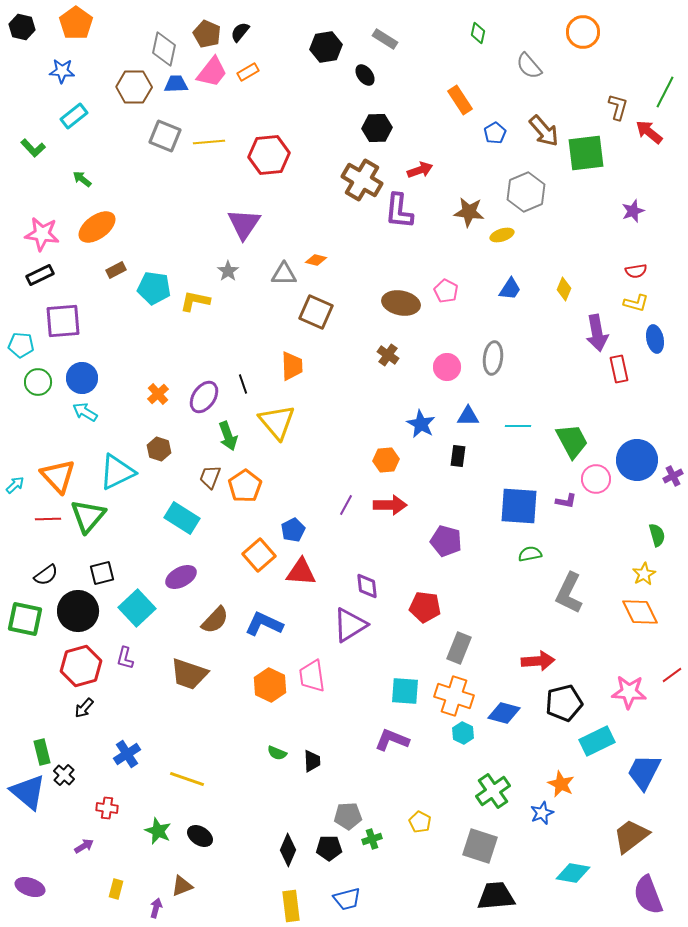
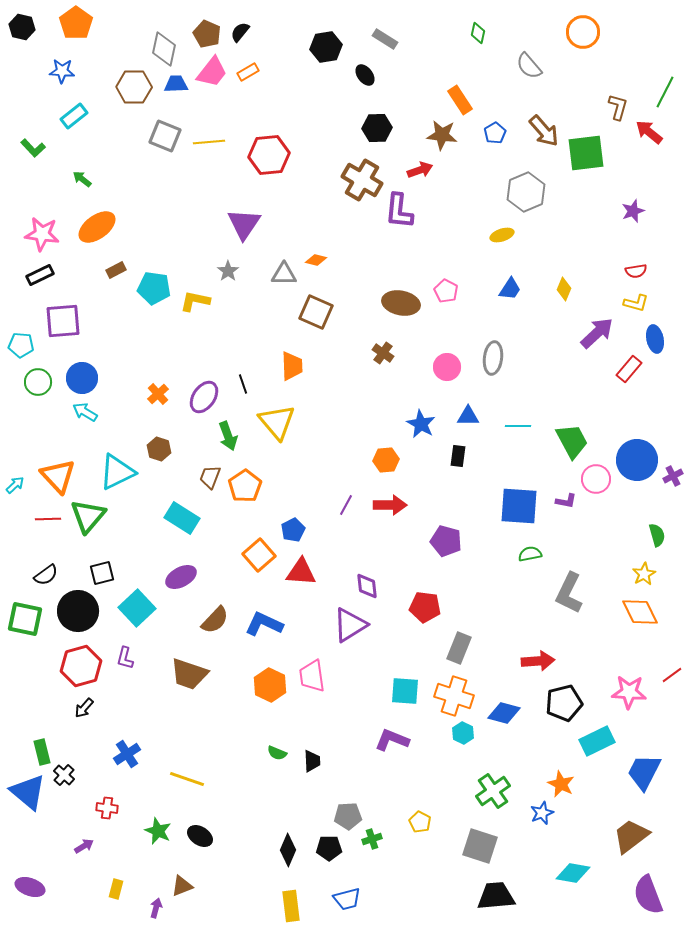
brown star at (469, 212): moved 27 px left, 77 px up
purple arrow at (597, 333): rotated 123 degrees counterclockwise
brown cross at (388, 355): moved 5 px left, 2 px up
red rectangle at (619, 369): moved 10 px right; rotated 52 degrees clockwise
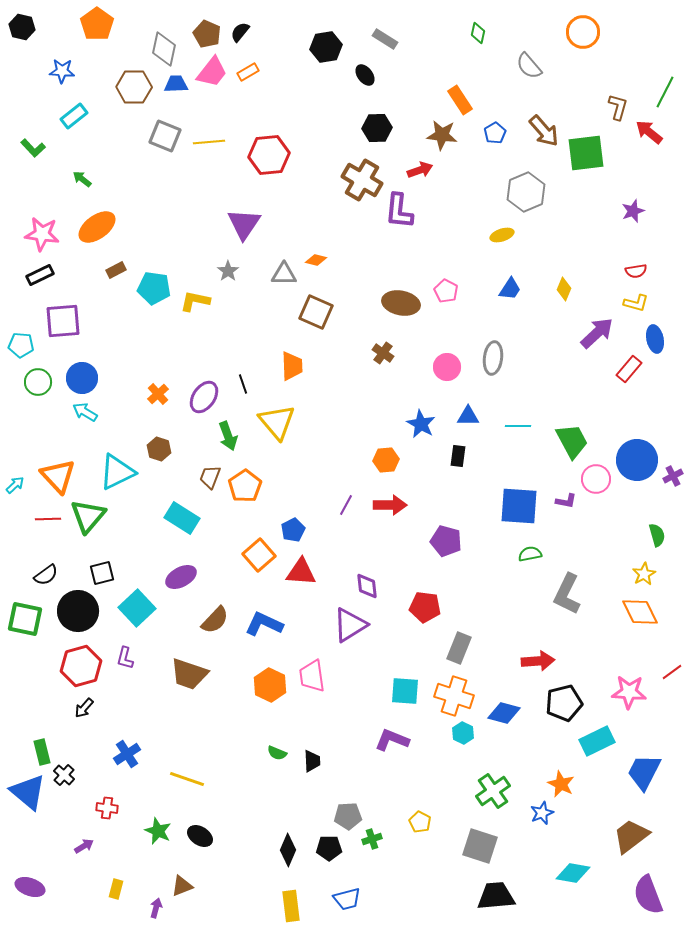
orange pentagon at (76, 23): moved 21 px right, 1 px down
gray L-shape at (569, 593): moved 2 px left, 1 px down
red line at (672, 675): moved 3 px up
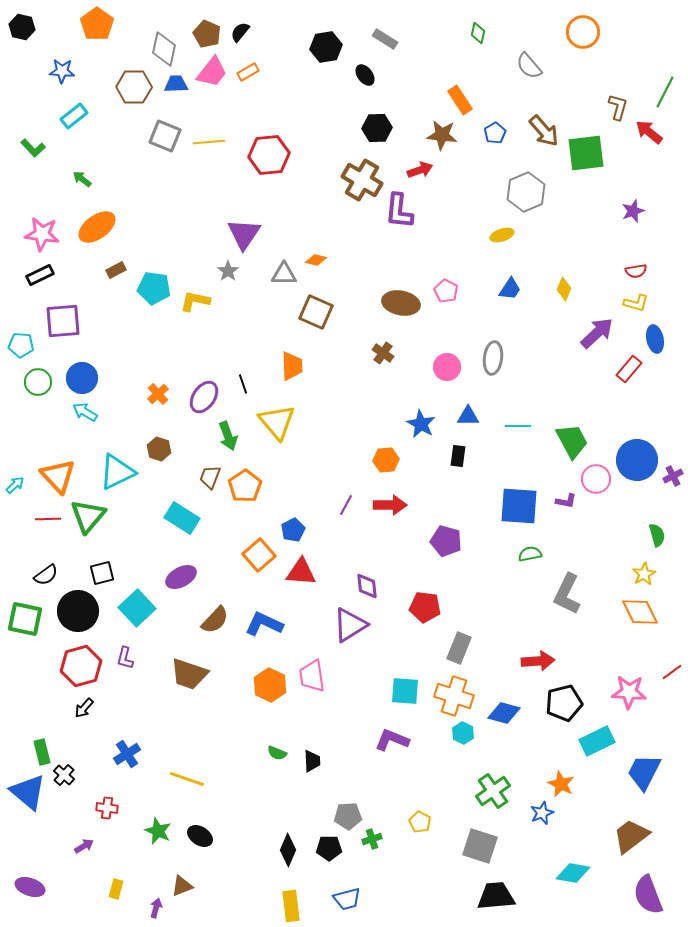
purple triangle at (244, 224): moved 10 px down
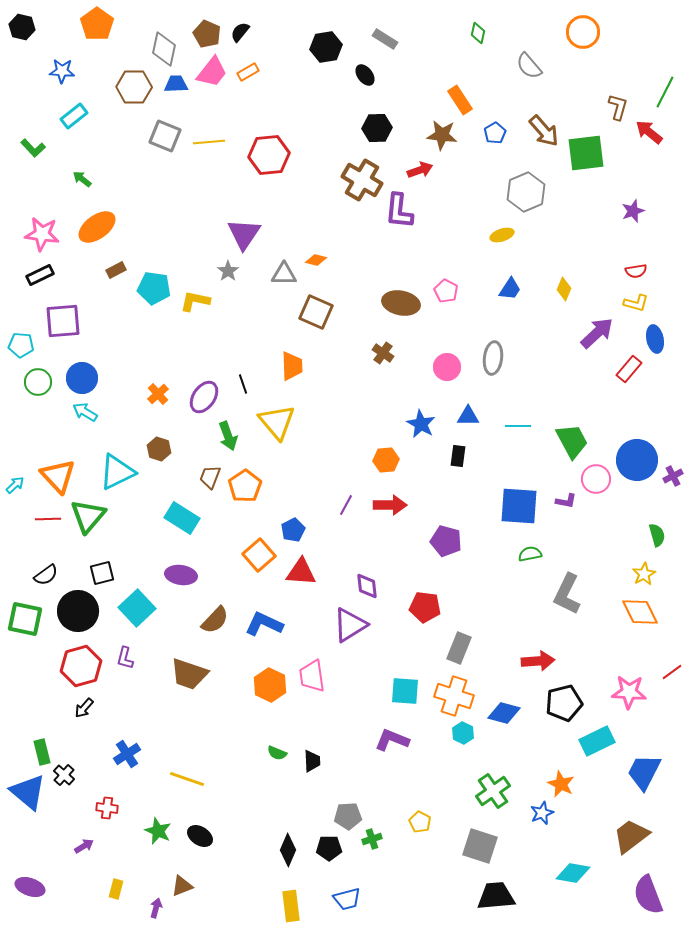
purple ellipse at (181, 577): moved 2 px up; rotated 36 degrees clockwise
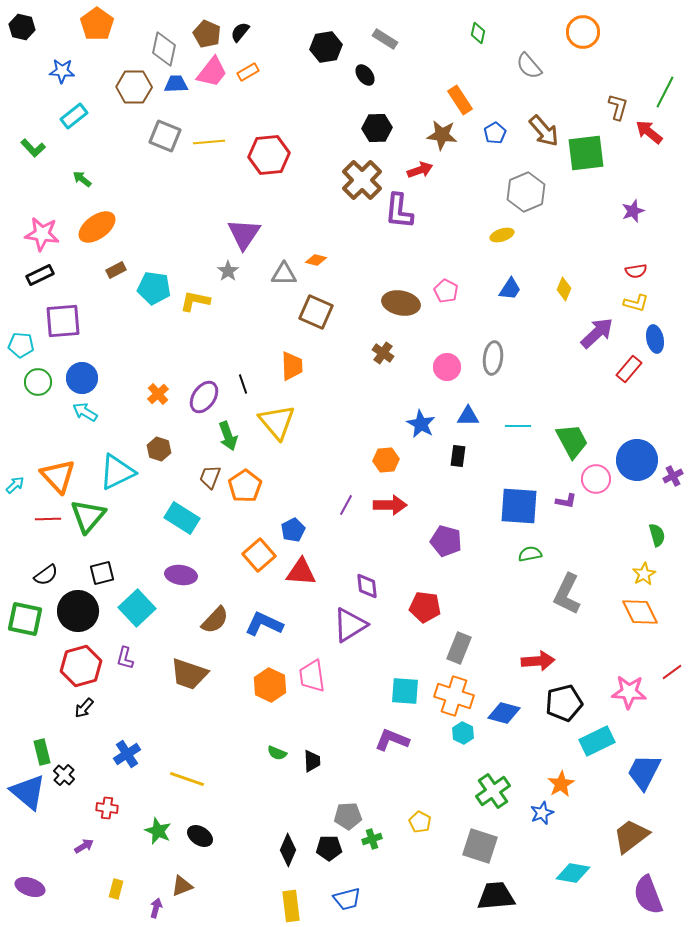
brown cross at (362, 180): rotated 15 degrees clockwise
orange star at (561, 784): rotated 16 degrees clockwise
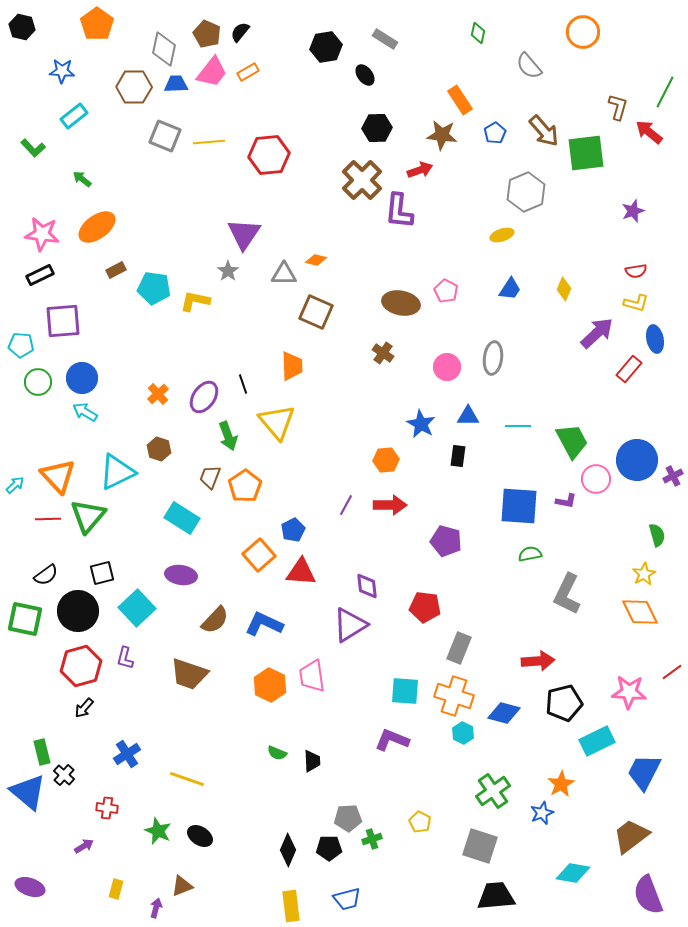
gray pentagon at (348, 816): moved 2 px down
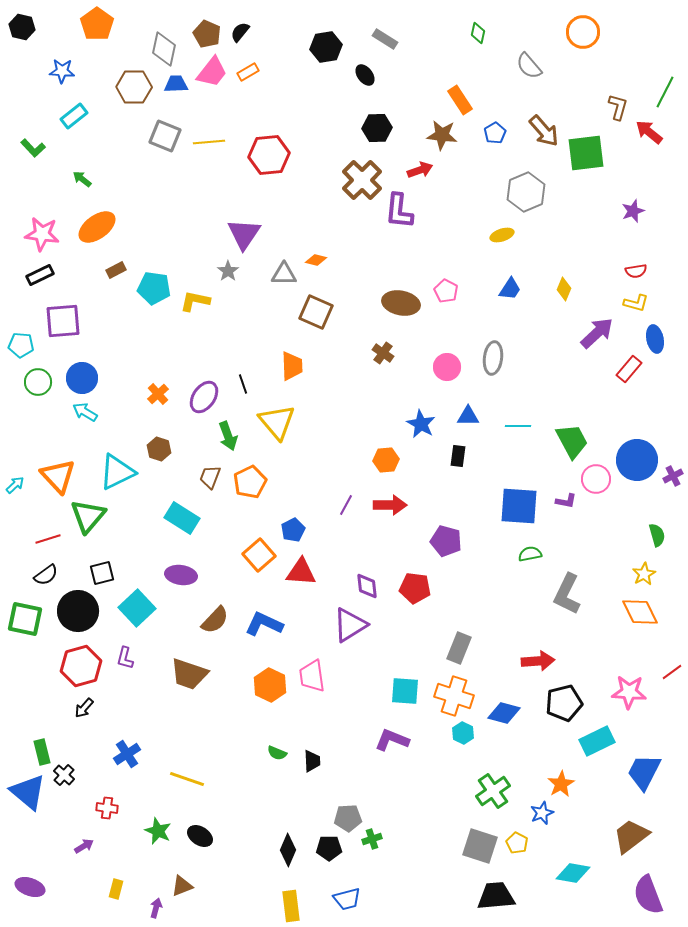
orange pentagon at (245, 486): moved 5 px right, 4 px up; rotated 8 degrees clockwise
red line at (48, 519): moved 20 px down; rotated 15 degrees counterclockwise
red pentagon at (425, 607): moved 10 px left, 19 px up
yellow pentagon at (420, 822): moved 97 px right, 21 px down
